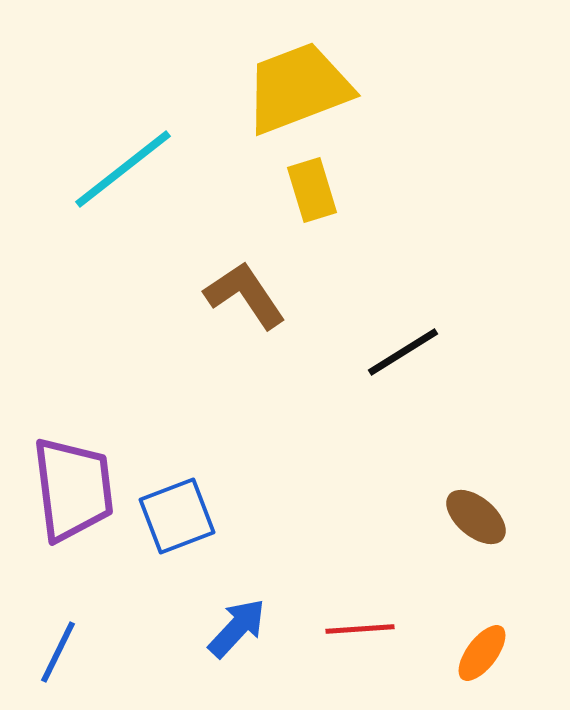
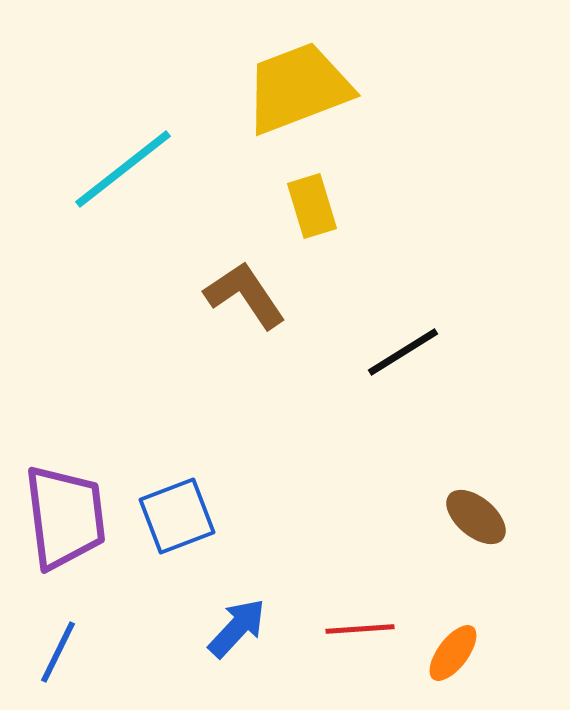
yellow rectangle: moved 16 px down
purple trapezoid: moved 8 px left, 28 px down
orange ellipse: moved 29 px left
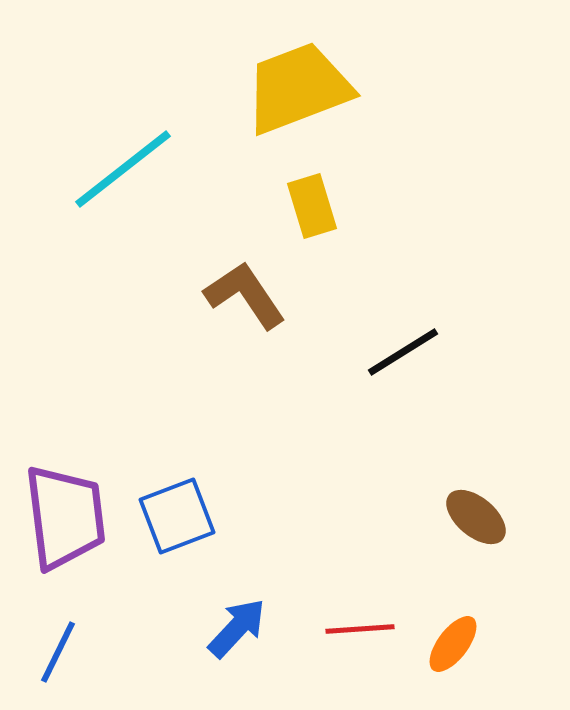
orange ellipse: moved 9 px up
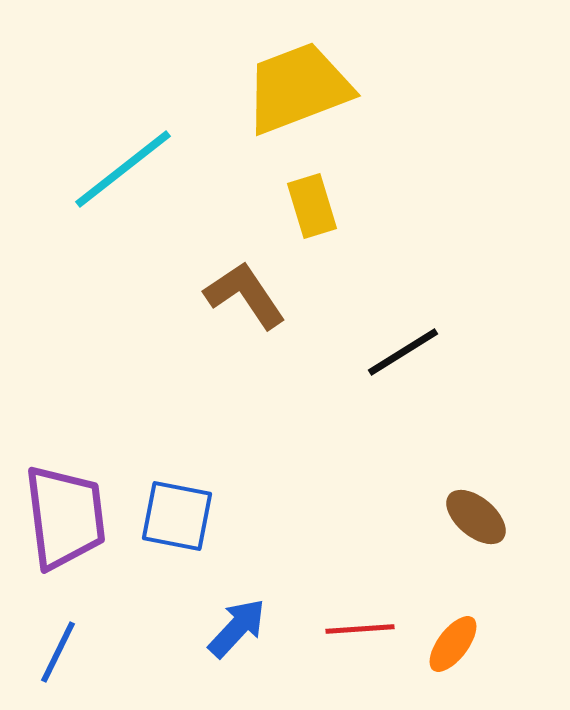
blue square: rotated 32 degrees clockwise
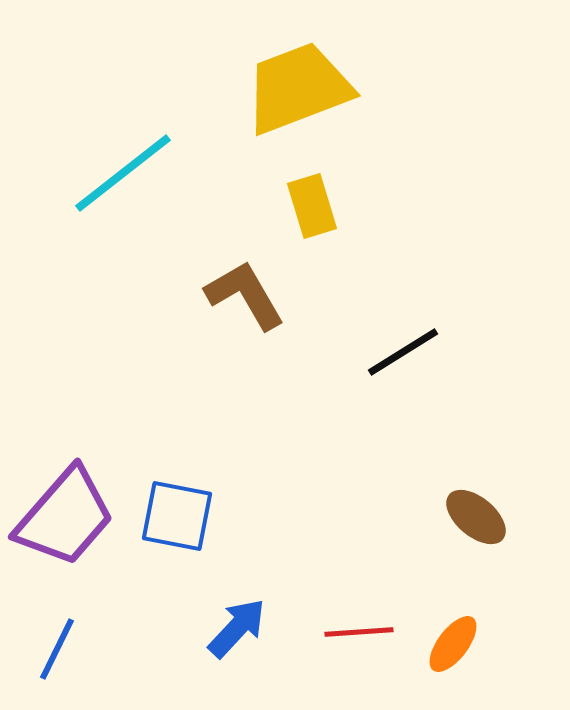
cyan line: moved 4 px down
brown L-shape: rotated 4 degrees clockwise
purple trapezoid: rotated 48 degrees clockwise
red line: moved 1 px left, 3 px down
blue line: moved 1 px left, 3 px up
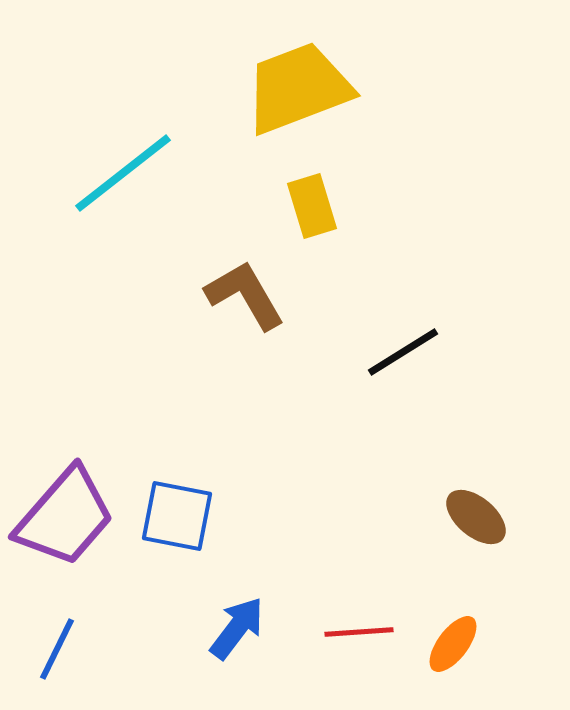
blue arrow: rotated 6 degrees counterclockwise
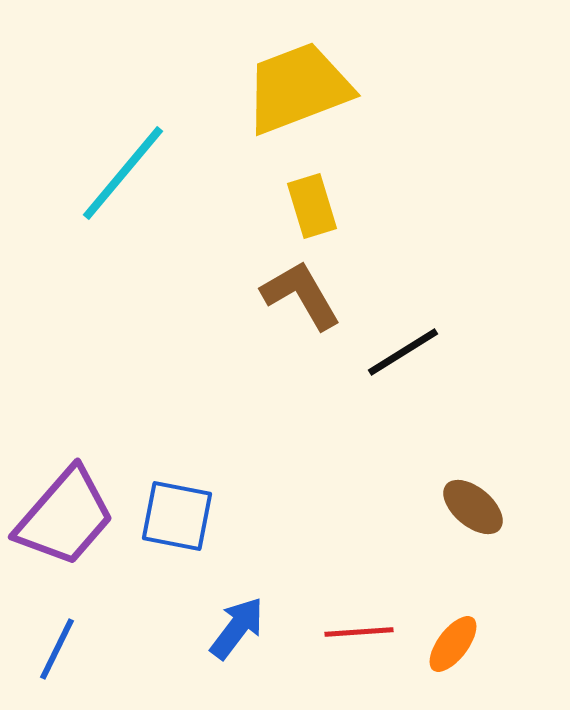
cyan line: rotated 12 degrees counterclockwise
brown L-shape: moved 56 px right
brown ellipse: moved 3 px left, 10 px up
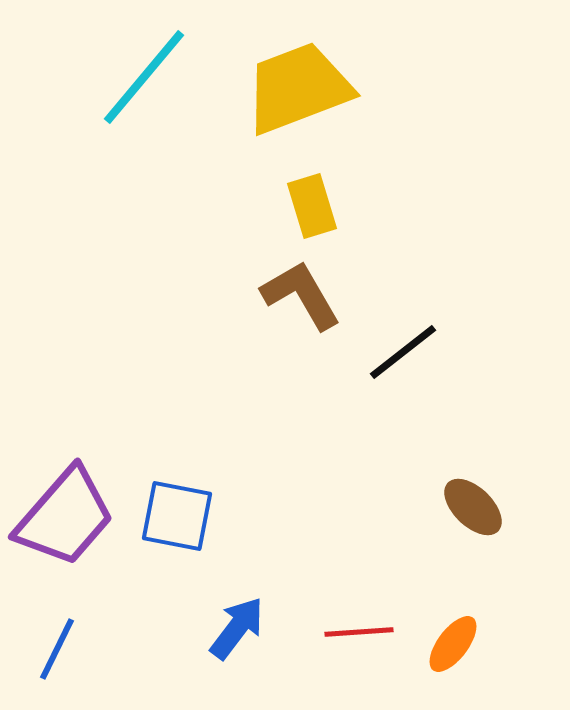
cyan line: moved 21 px right, 96 px up
black line: rotated 6 degrees counterclockwise
brown ellipse: rotated 4 degrees clockwise
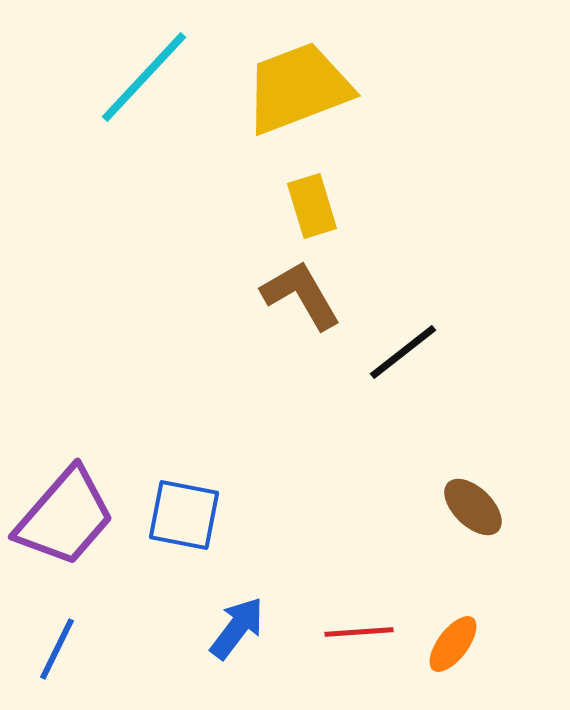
cyan line: rotated 3 degrees clockwise
blue square: moved 7 px right, 1 px up
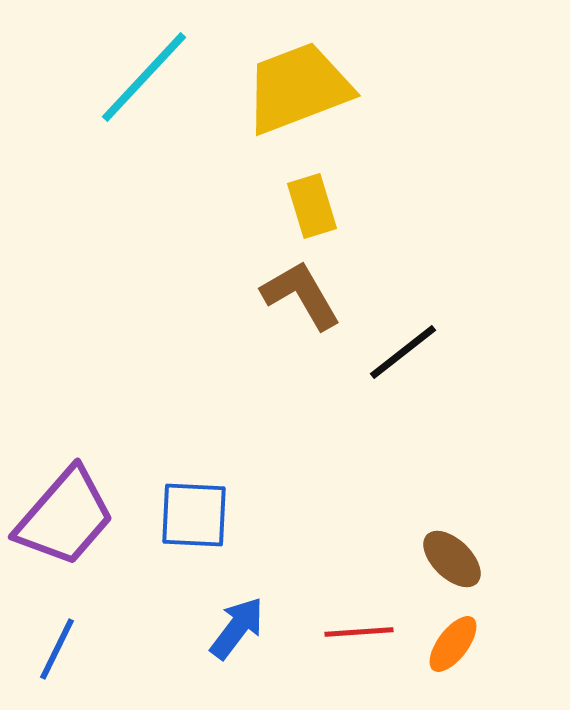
brown ellipse: moved 21 px left, 52 px down
blue square: moved 10 px right; rotated 8 degrees counterclockwise
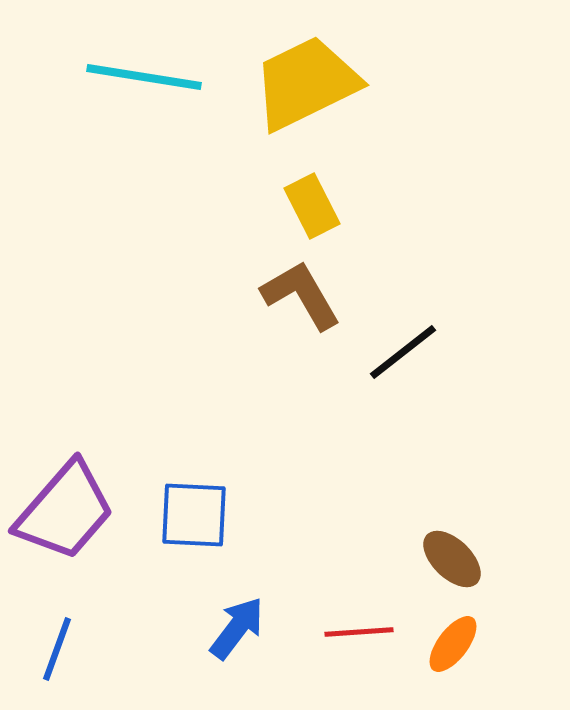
cyan line: rotated 56 degrees clockwise
yellow trapezoid: moved 8 px right, 5 px up; rotated 5 degrees counterclockwise
yellow rectangle: rotated 10 degrees counterclockwise
purple trapezoid: moved 6 px up
blue line: rotated 6 degrees counterclockwise
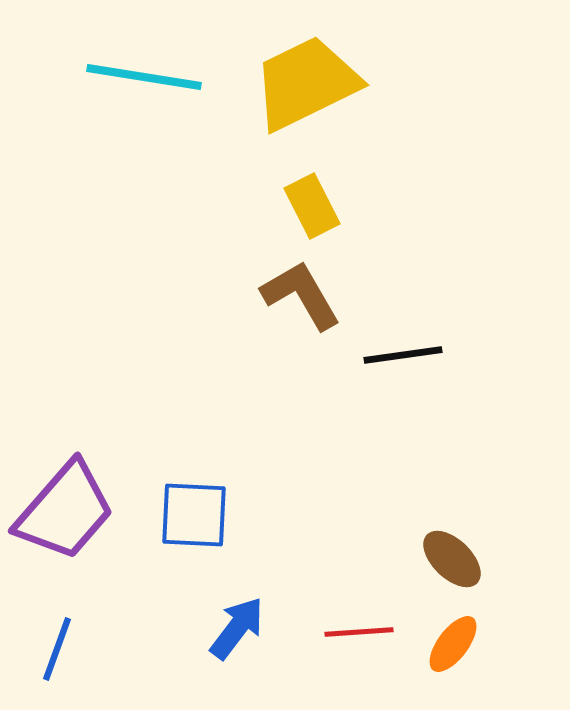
black line: moved 3 px down; rotated 30 degrees clockwise
